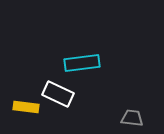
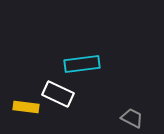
cyan rectangle: moved 1 px down
gray trapezoid: rotated 20 degrees clockwise
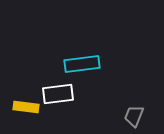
white rectangle: rotated 32 degrees counterclockwise
gray trapezoid: moved 2 px right, 2 px up; rotated 95 degrees counterclockwise
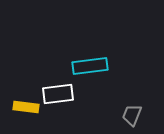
cyan rectangle: moved 8 px right, 2 px down
gray trapezoid: moved 2 px left, 1 px up
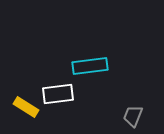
yellow rectangle: rotated 25 degrees clockwise
gray trapezoid: moved 1 px right, 1 px down
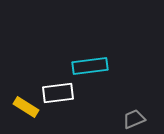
white rectangle: moved 1 px up
gray trapezoid: moved 1 px right, 3 px down; rotated 45 degrees clockwise
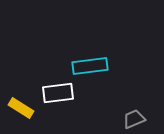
yellow rectangle: moved 5 px left, 1 px down
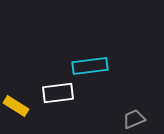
yellow rectangle: moved 5 px left, 2 px up
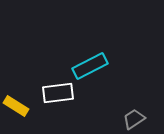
cyan rectangle: rotated 20 degrees counterclockwise
gray trapezoid: rotated 10 degrees counterclockwise
